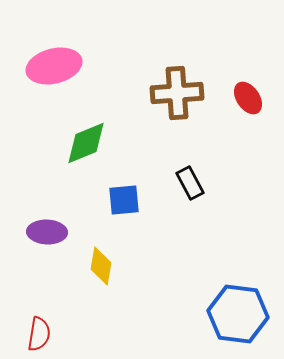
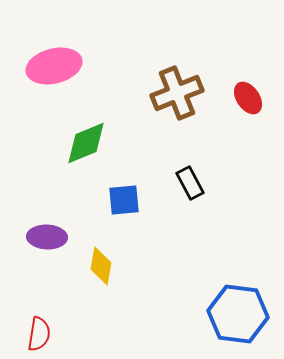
brown cross: rotated 18 degrees counterclockwise
purple ellipse: moved 5 px down
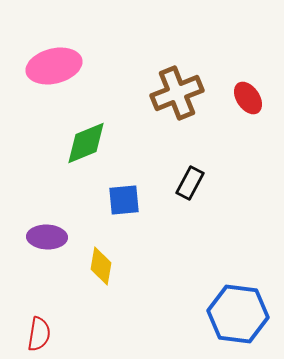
black rectangle: rotated 56 degrees clockwise
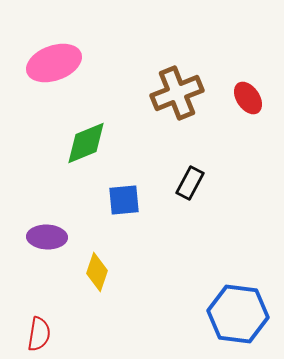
pink ellipse: moved 3 px up; rotated 6 degrees counterclockwise
yellow diamond: moved 4 px left, 6 px down; rotated 9 degrees clockwise
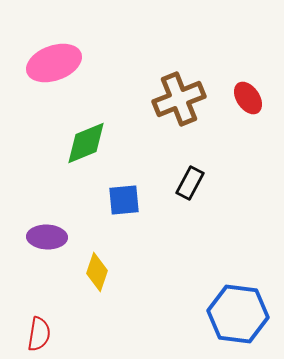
brown cross: moved 2 px right, 6 px down
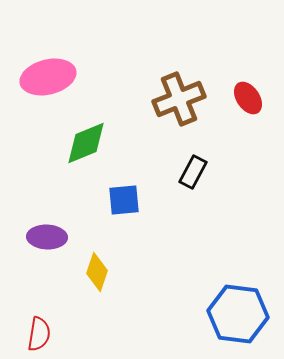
pink ellipse: moved 6 px left, 14 px down; rotated 6 degrees clockwise
black rectangle: moved 3 px right, 11 px up
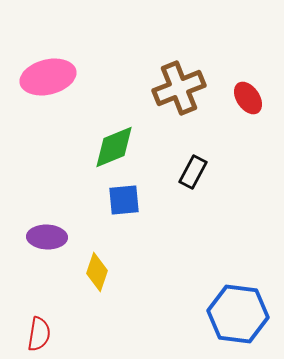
brown cross: moved 11 px up
green diamond: moved 28 px right, 4 px down
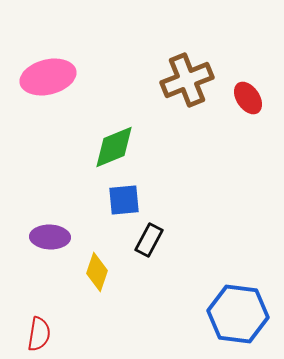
brown cross: moved 8 px right, 8 px up
black rectangle: moved 44 px left, 68 px down
purple ellipse: moved 3 px right
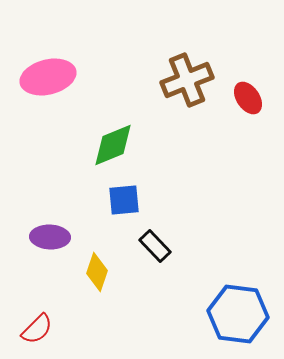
green diamond: moved 1 px left, 2 px up
black rectangle: moved 6 px right, 6 px down; rotated 72 degrees counterclockwise
red semicircle: moved 2 px left, 5 px up; rotated 36 degrees clockwise
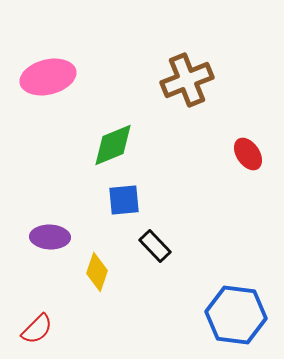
red ellipse: moved 56 px down
blue hexagon: moved 2 px left, 1 px down
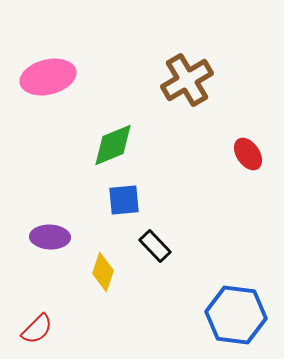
brown cross: rotated 9 degrees counterclockwise
yellow diamond: moved 6 px right
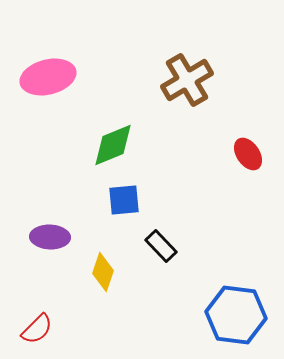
black rectangle: moved 6 px right
